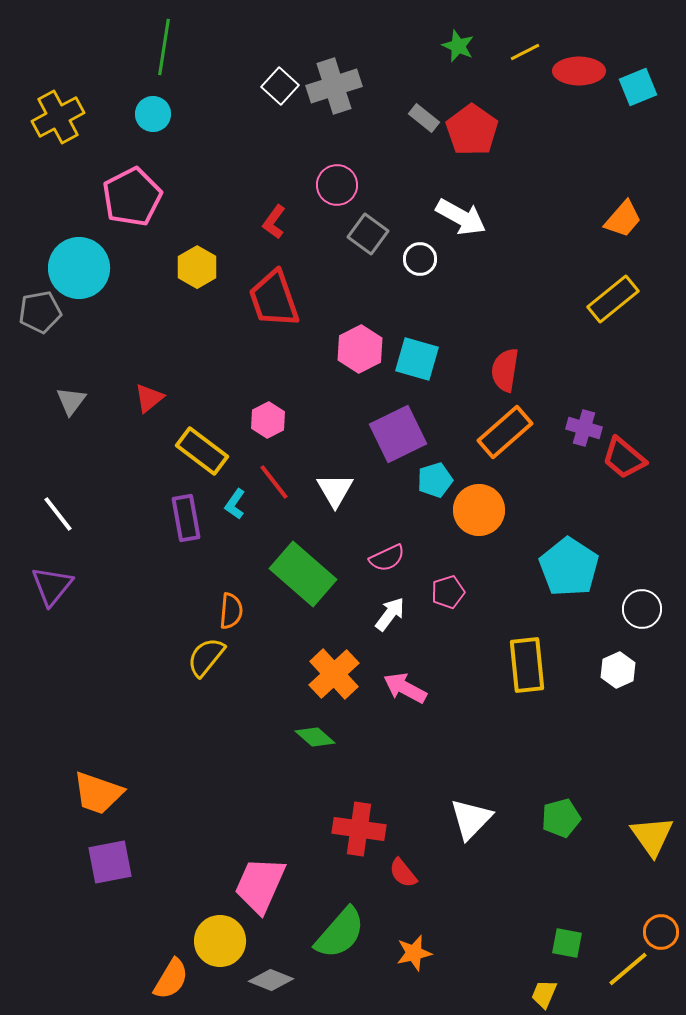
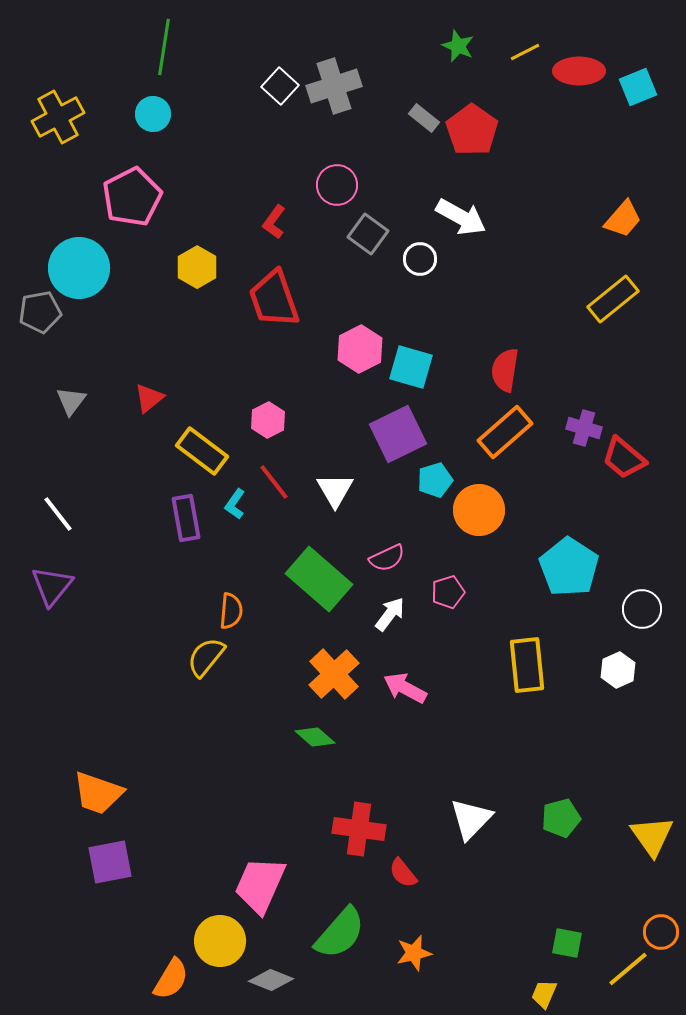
cyan square at (417, 359): moved 6 px left, 8 px down
green rectangle at (303, 574): moved 16 px right, 5 px down
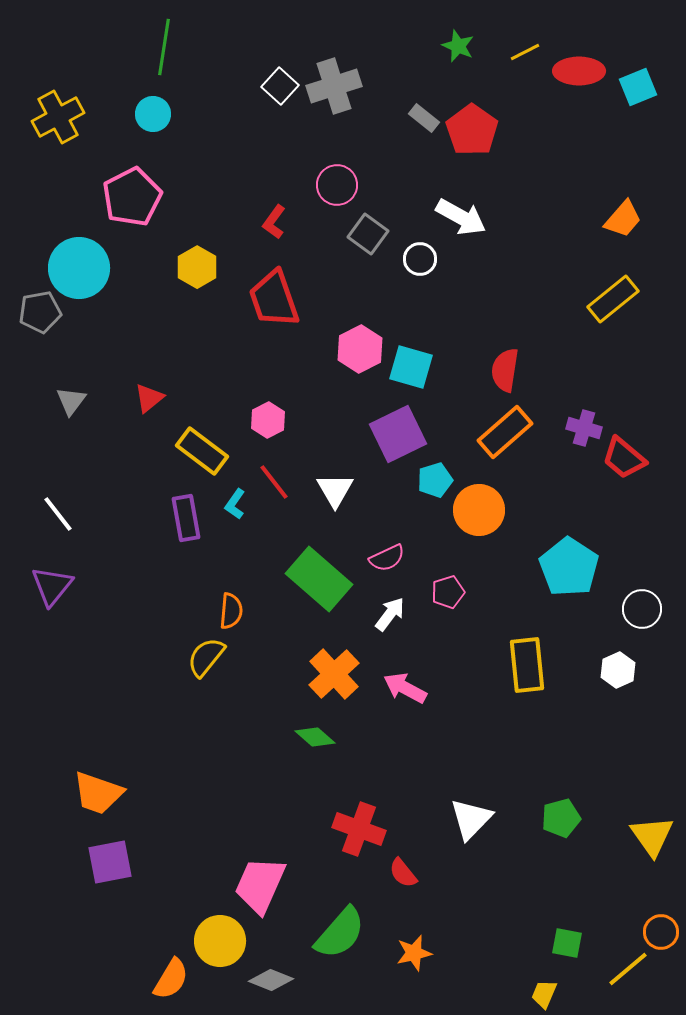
red cross at (359, 829): rotated 12 degrees clockwise
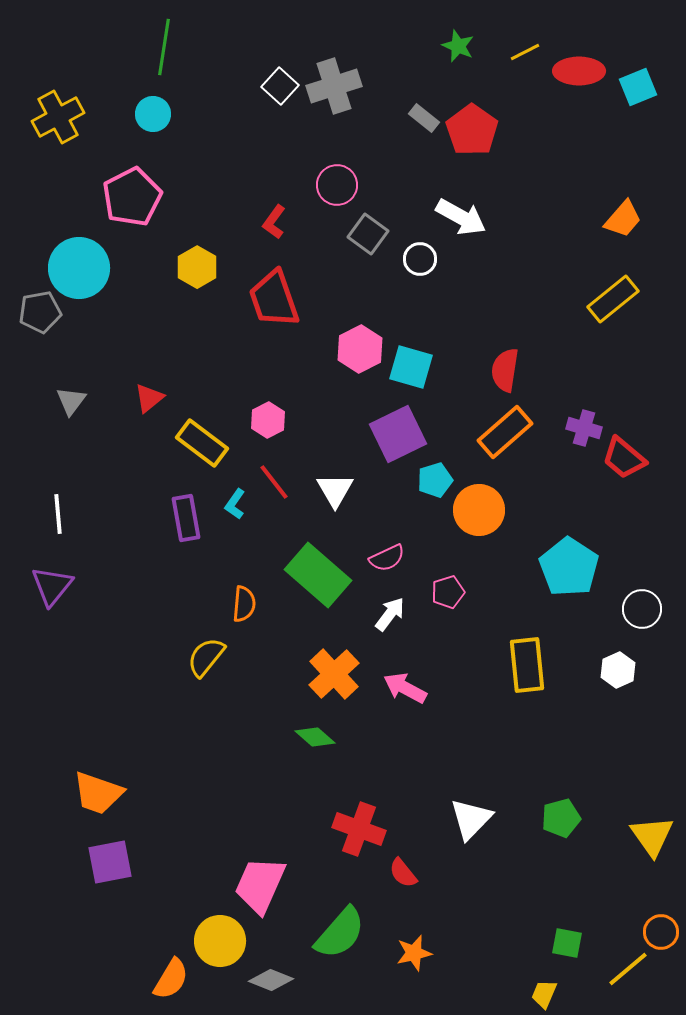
yellow rectangle at (202, 451): moved 8 px up
white line at (58, 514): rotated 33 degrees clockwise
green rectangle at (319, 579): moved 1 px left, 4 px up
orange semicircle at (231, 611): moved 13 px right, 7 px up
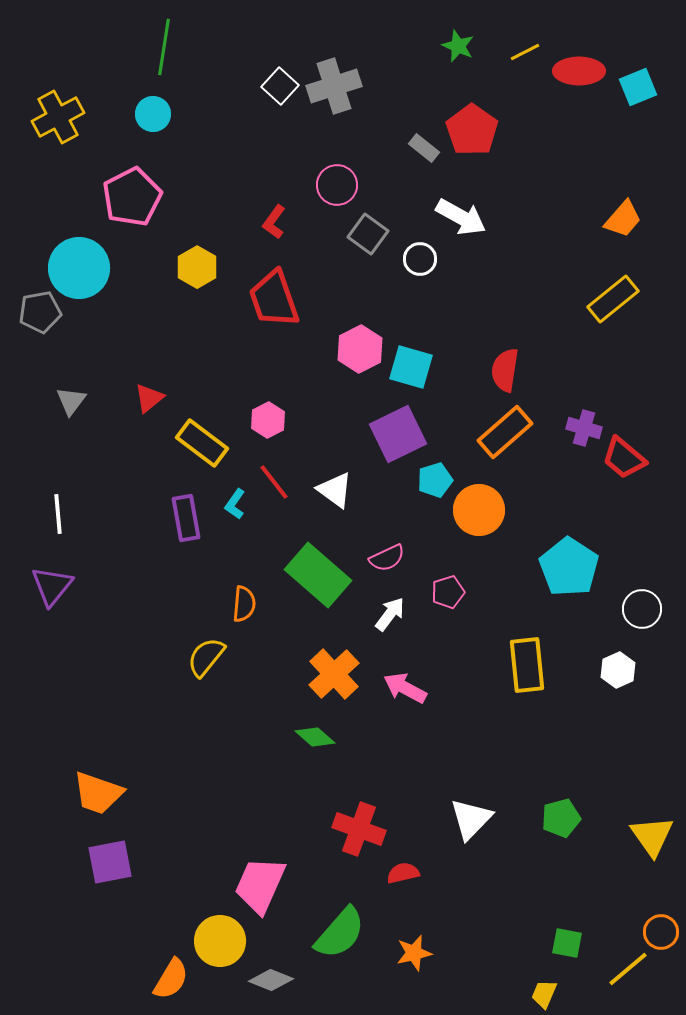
gray rectangle at (424, 118): moved 30 px down
white triangle at (335, 490): rotated 24 degrees counterclockwise
red semicircle at (403, 873): rotated 116 degrees clockwise
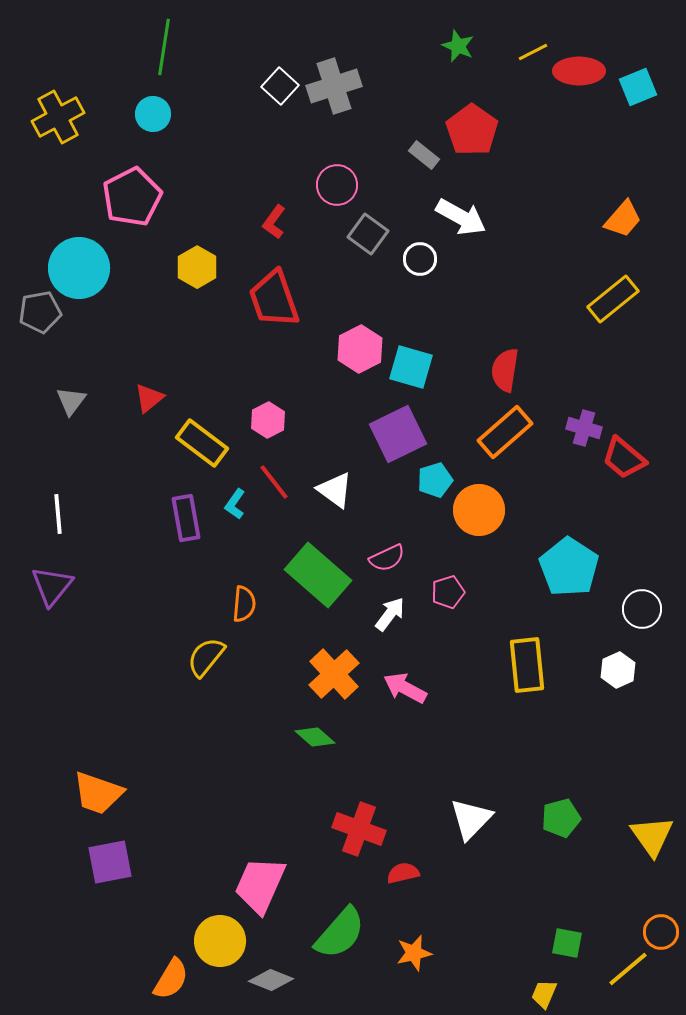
yellow line at (525, 52): moved 8 px right
gray rectangle at (424, 148): moved 7 px down
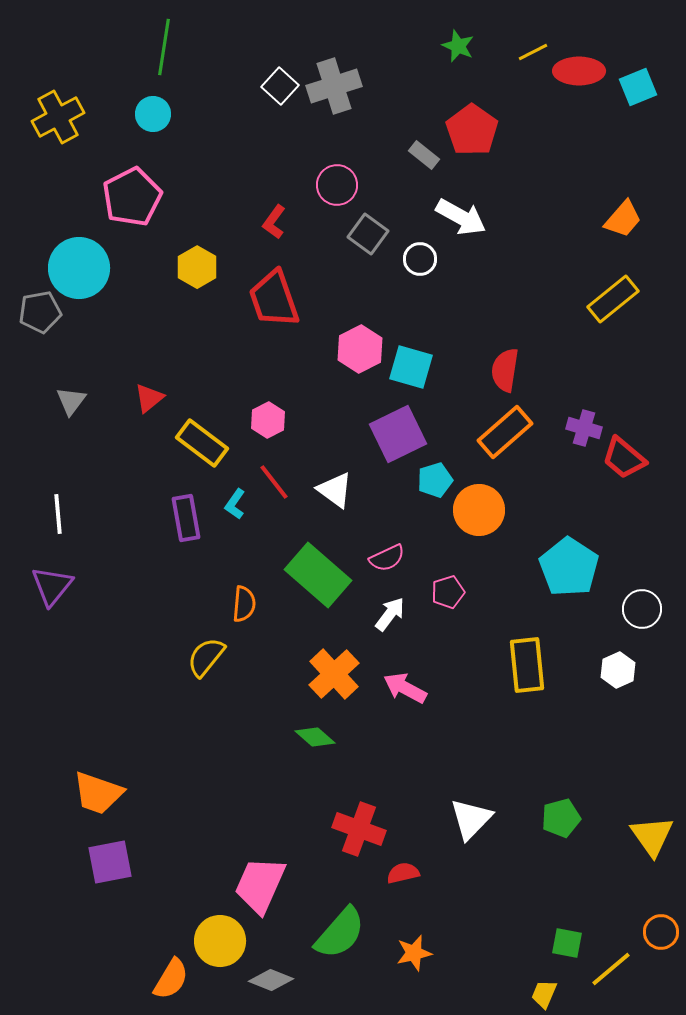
yellow line at (628, 969): moved 17 px left
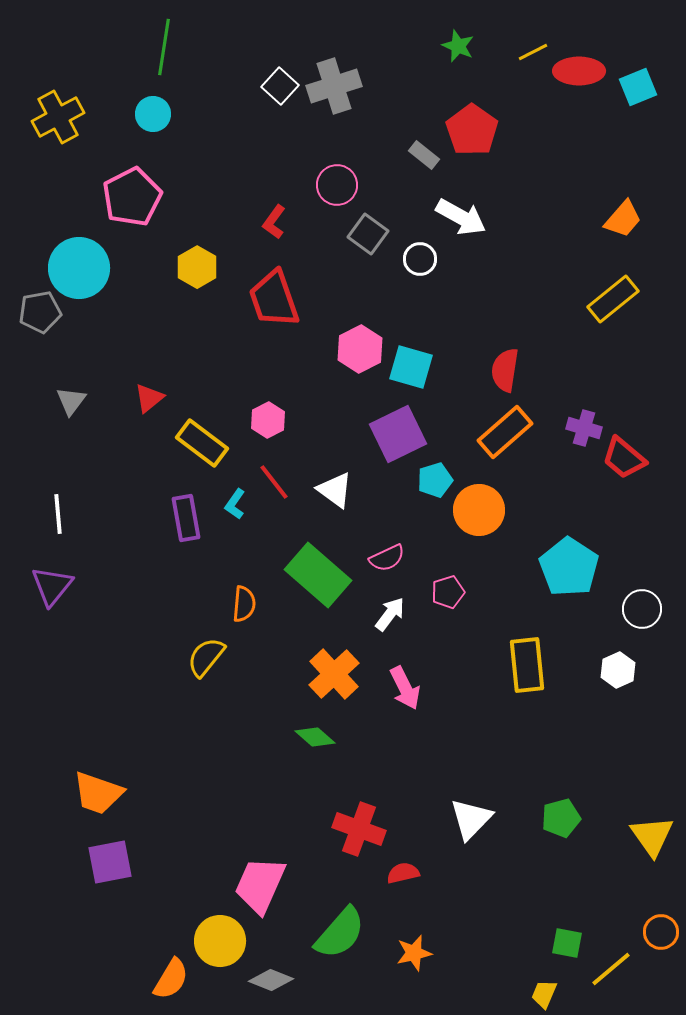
pink arrow at (405, 688): rotated 144 degrees counterclockwise
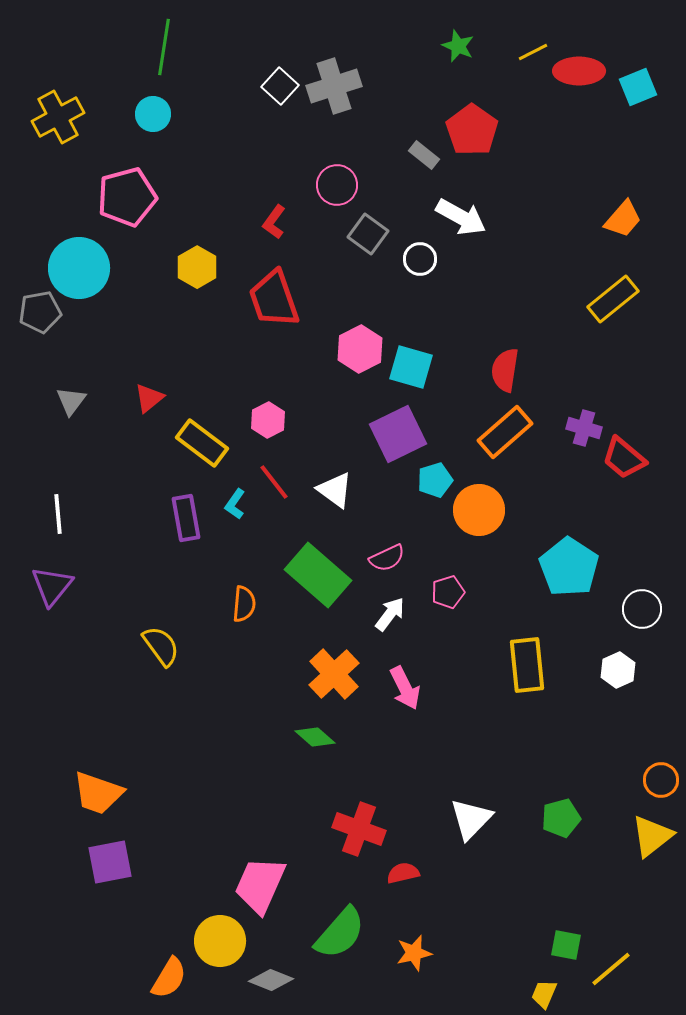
pink pentagon at (132, 197): moved 5 px left; rotated 12 degrees clockwise
yellow semicircle at (206, 657): moved 45 px left, 11 px up; rotated 105 degrees clockwise
yellow triangle at (652, 836): rotated 27 degrees clockwise
orange circle at (661, 932): moved 152 px up
green square at (567, 943): moved 1 px left, 2 px down
orange semicircle at (171, 979): moved 2 px left, 1 px up
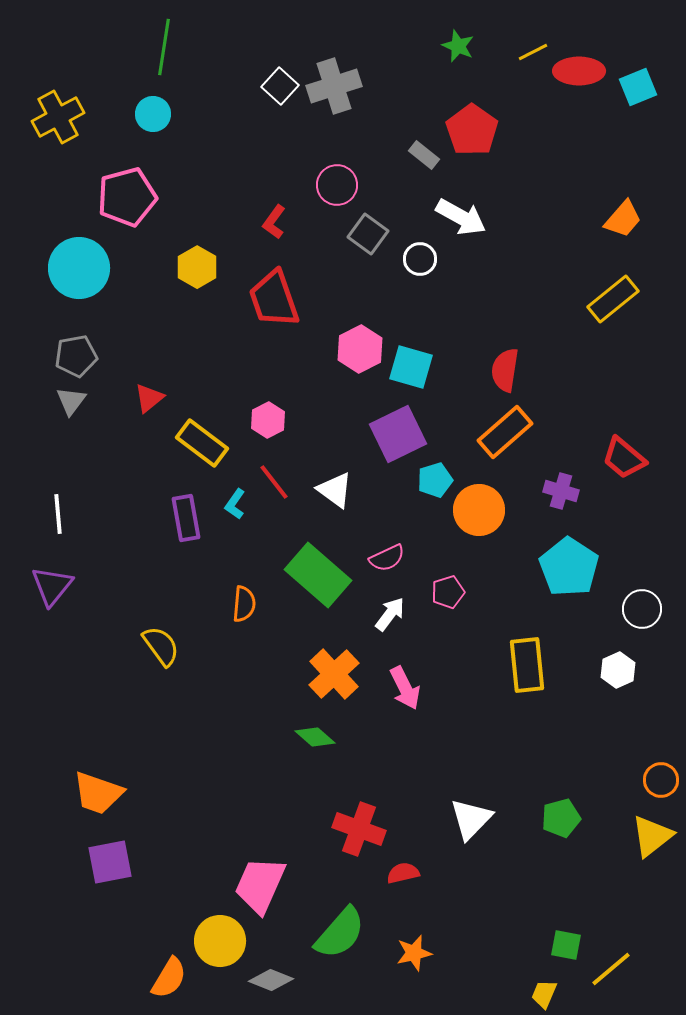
gray pentagon at (40, 312): moved 36 px right, 44 px down
purple cross at (584, 428): moved 23 px left, 63 px down
